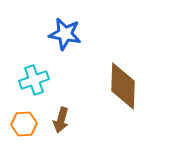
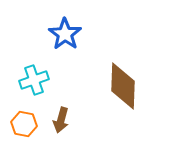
blue star: rotated 24 degrees clockwise
orange hexagon: rotated 15 degrees clockwise
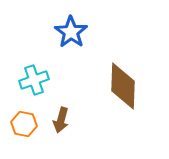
blue star: moved 6 px right, 2 px up
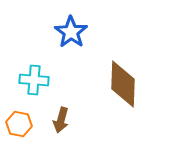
cyan cross: rotated 24 degrees clockwise
brown diamond: moved 2 px up
orange hexagon: moved 5 px left
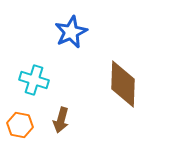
blue star: rotated 12 degrees clockwise
cyan cross: rotated 12 degrees clockwise
orange hexagon: moved 1 px right, 1 px down
